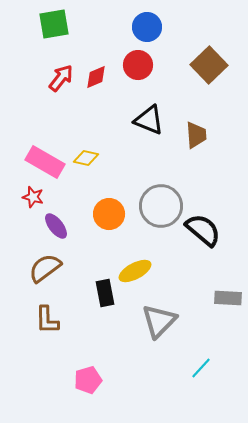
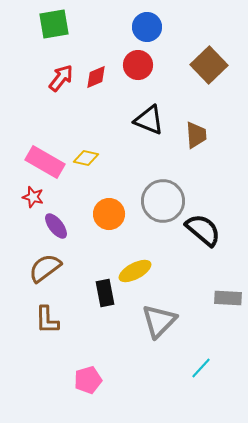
gray circle: moved 2 px right, 5 px up
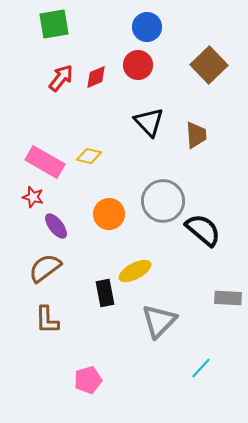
black triangle: moved 2 px down; rotated 24 degrees clockwise
yellow diamond: moved 3 px right, 2 px up
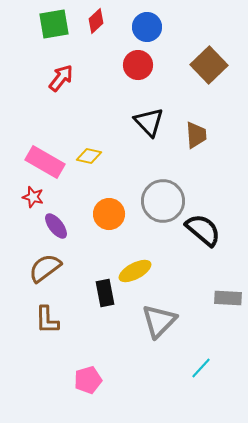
red diamond: moved 56 px up; rotated 20 degrees counterclockwise
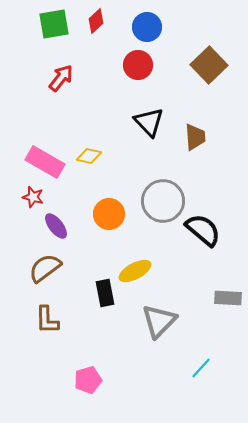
brown trapezoid: moved 1 px left, 2 px down
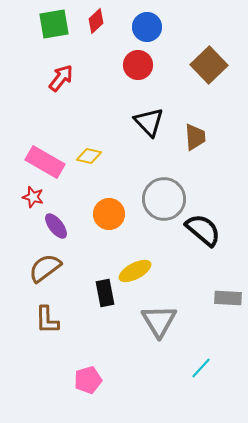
gray circle: moved 1 px right, 2 px up
gray triangle: rotated 15 degrees counterclockwise
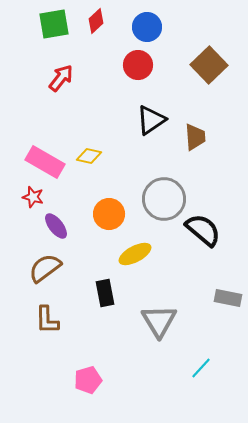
black triangle: moved 2 px right, 2 px up; rotated 40 degrees clockwise
yellow ellipse: moved 17 px up
gray rectangle: rotated 8 degrees clockwise
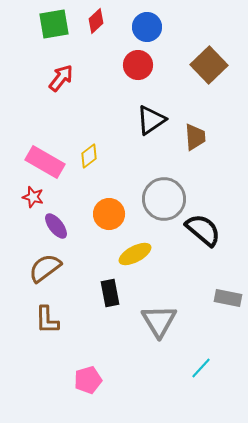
yellow diamond: rotated 50 degrees counterclockwise
black rectangle: moved 5 px right
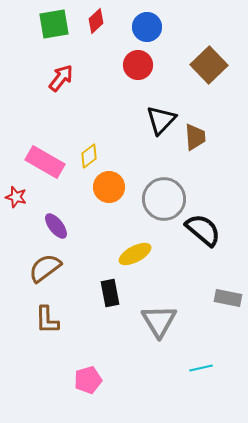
black triangle: moved 10 px right; rotated 12 degrees counterclockwise
red star: moved 17 px left
orange circle: moved 27 px up
cyan line: rotated 35 degrees clockwise
